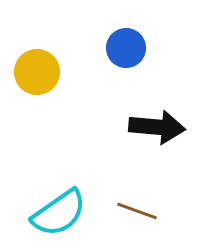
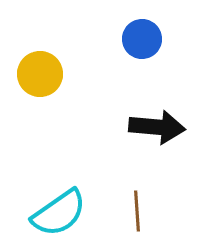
blue circle: moved 16 px right, 9 px up
yellow circle: moved 3 px right, 2 px down
brown line: rotated 66 degrees clockwise
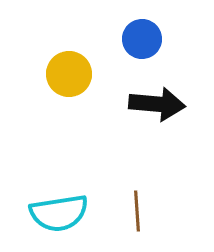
yellow circle: moved 29 px right
black arrow: moved 23 px up
cyan semicircle: rotated 26 degrees clockwise
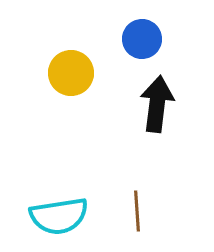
yellow circle: moved 2 px right, 1 px up
black arrow: rotated 88 degrees counterclockwise
cyan semicircle: moved 3 px down
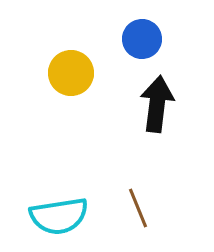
brown line: moved 1 px right, 3 px up; rotated 18 degrees counterclockwise
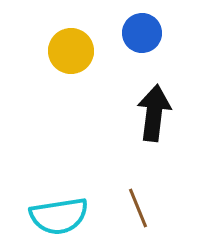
blue circle: moved 6 px up
yellow circle: moved 22 px up
black arrow: moved 3 px left, 9 px down
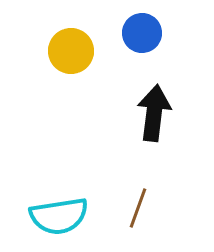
brown line: rotated 42 degrees clockwise
